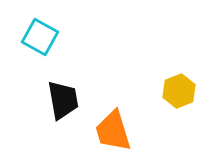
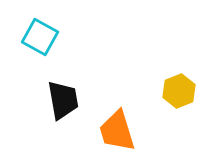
orange trapezoid: moved 4 px right
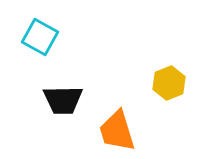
yellow hexagon: moved 10 px left, 8 px up
black trapezoid: rotated 99 degrees clockwise
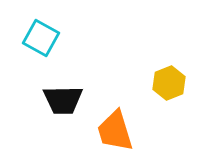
cyan square: moved 1 px right, 1 px down
orange trapezoid: moved 2 px left
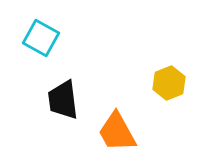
black trapezoid: rotated 84 degrees clockwise
orange trapezoid: moved 2 px right, 1 px down; rotated 12 degrees counterclockwise
